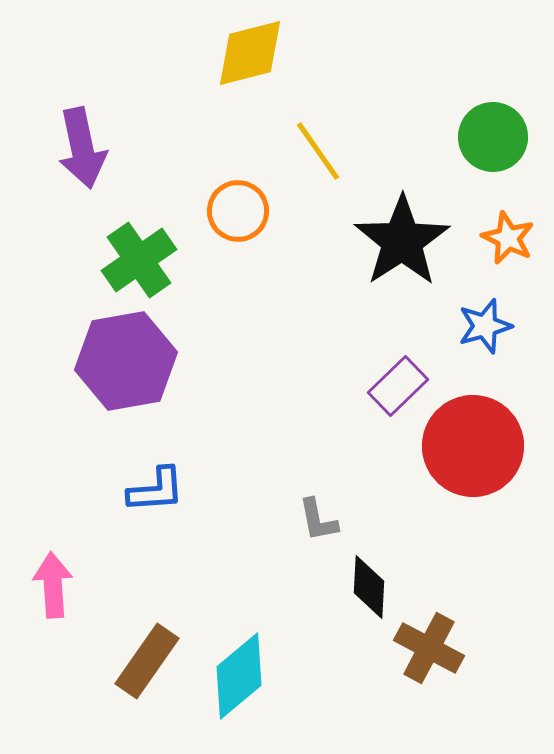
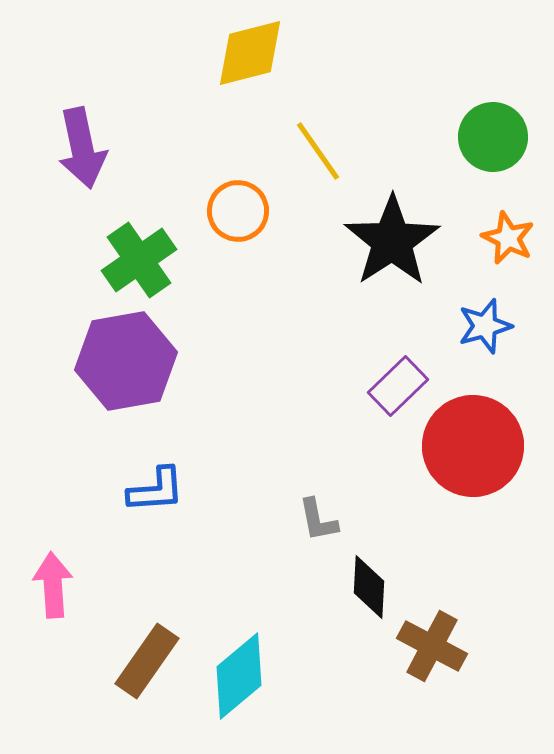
black star: moved 10 px left
brown cross: moved 3 px right, 2 px up
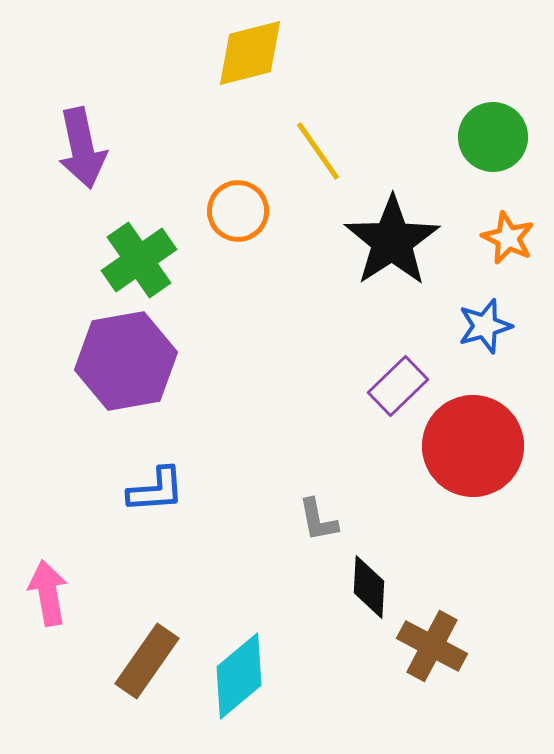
pink arrow: moved 5 px left, 8 px down; rotated 6 degrees counterclockwise
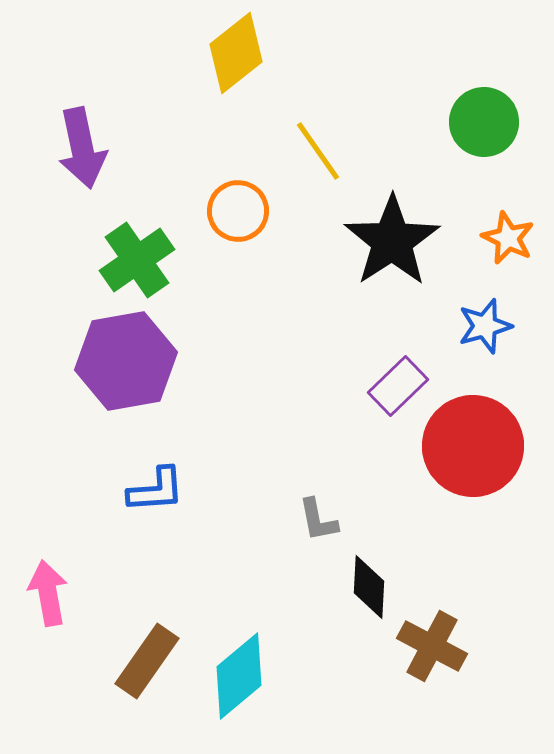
yellow diamond: moved 14 px left; rotated 24 degrees counterclockwise
green circle: moved 9 px left, 15 px up
green cross: moved 2 px left
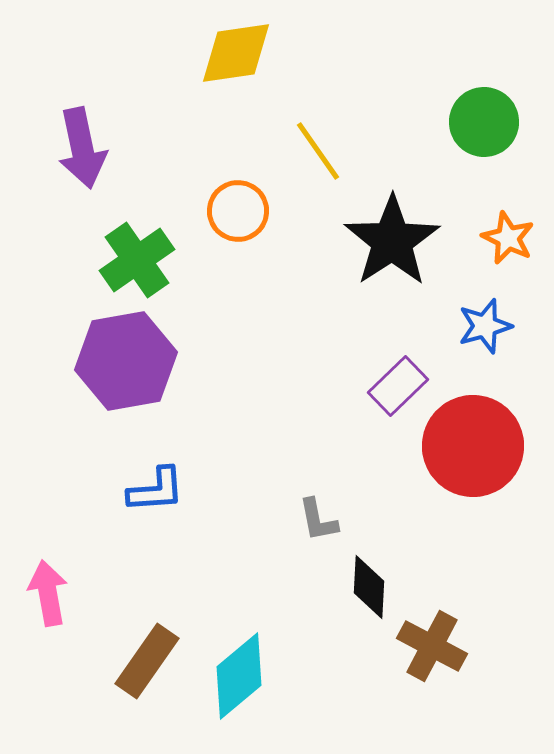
yellow diamond: rotated 30 degrees clockwise
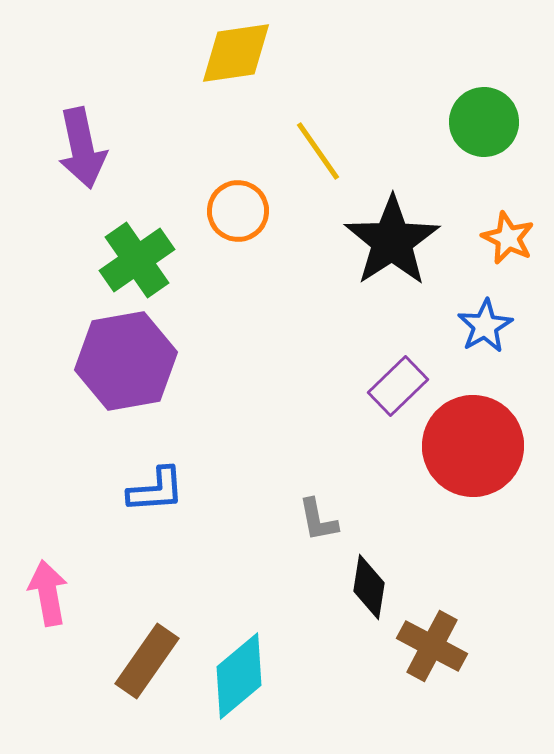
blue star: rotated 14 degrees counterclockwise
black diamond: rotated 6 degrees clockwise
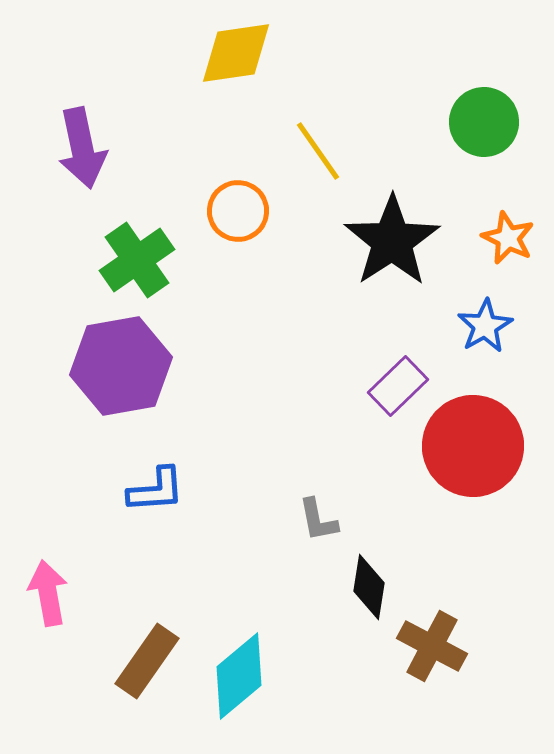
purple hexagon: moved 5 px left, 5 px down
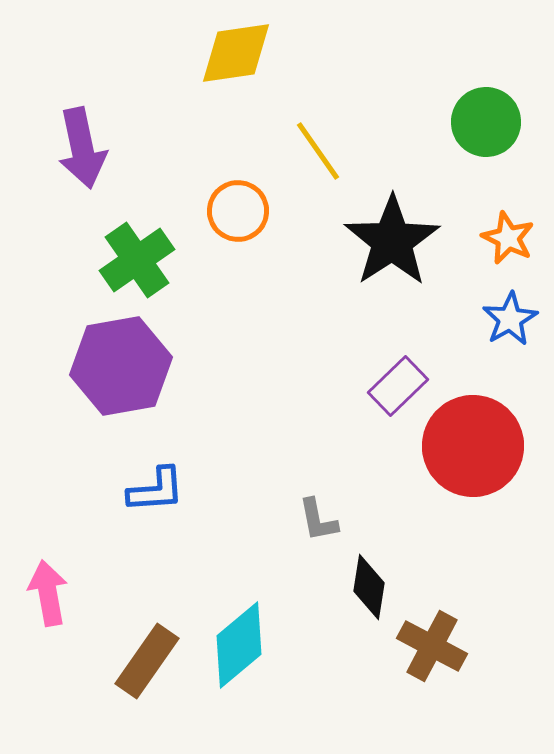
green circle: moved 2 px right
blue star: moved 25 px right, 7 px up
cyan diamond: moved 31 px up
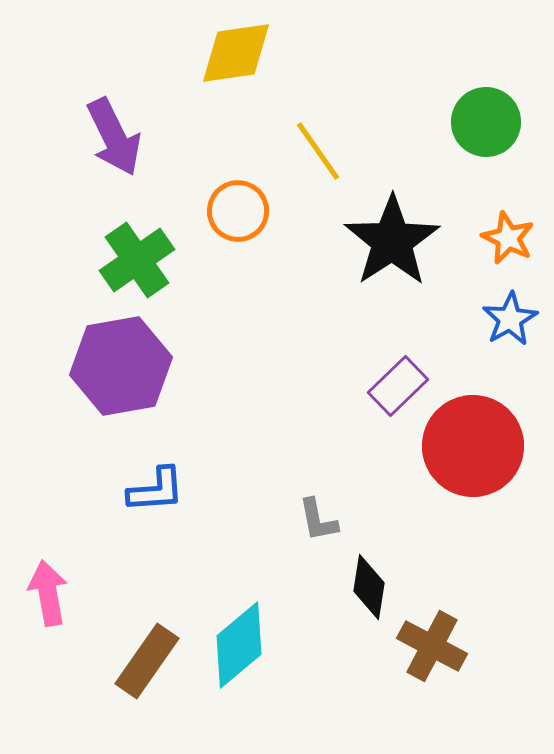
purple arrow: moved 32 px right, 11 px up; rotated 14 degrees counterclockwise
